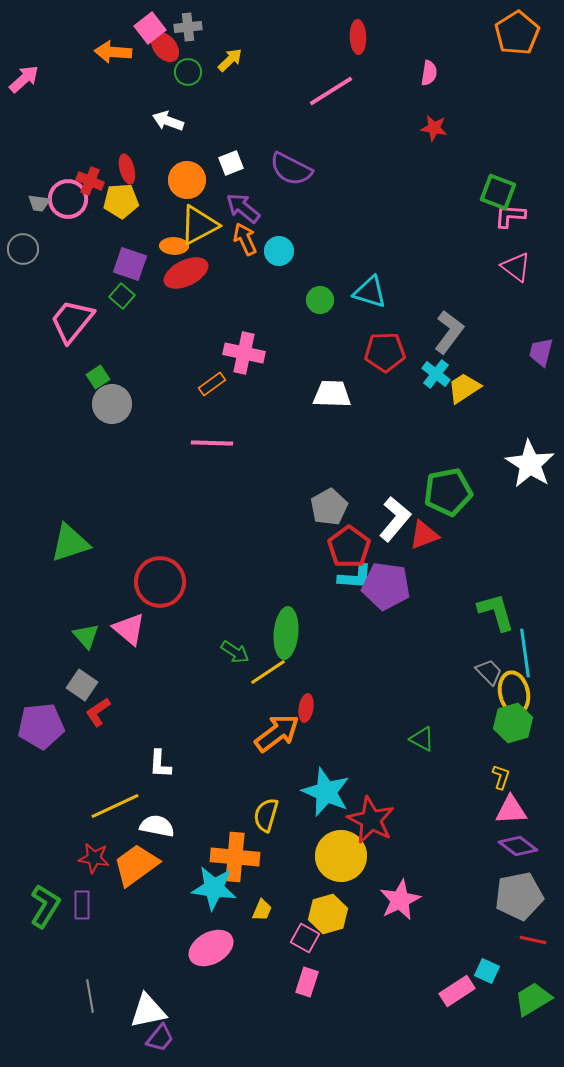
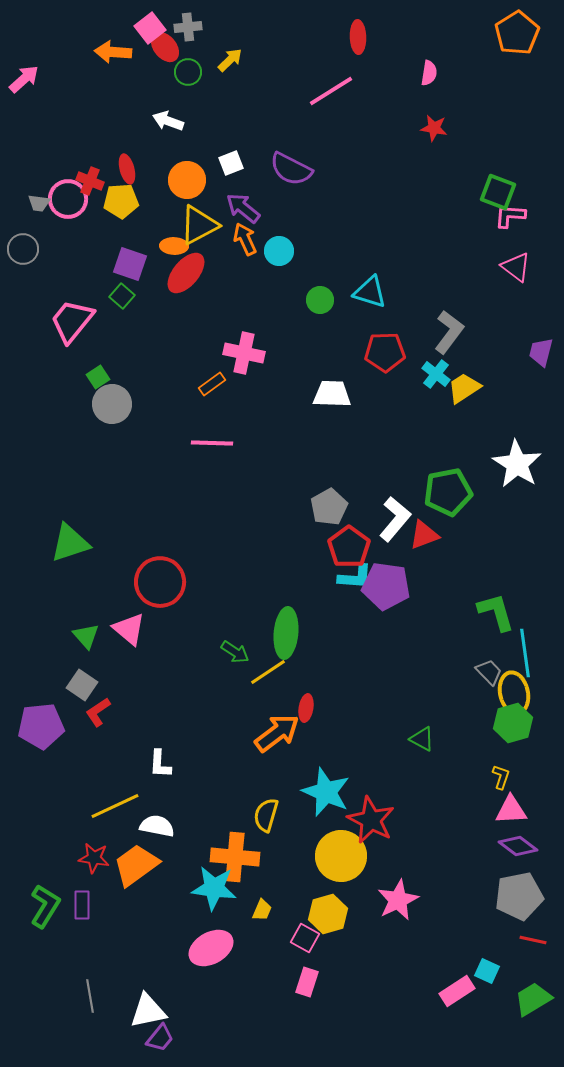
red ellipse at (186, 273): rotated 24 degrees counterclockwise
white star at (530, 464): moved 13 px left
pink star at (400, 900): moved 2 px left
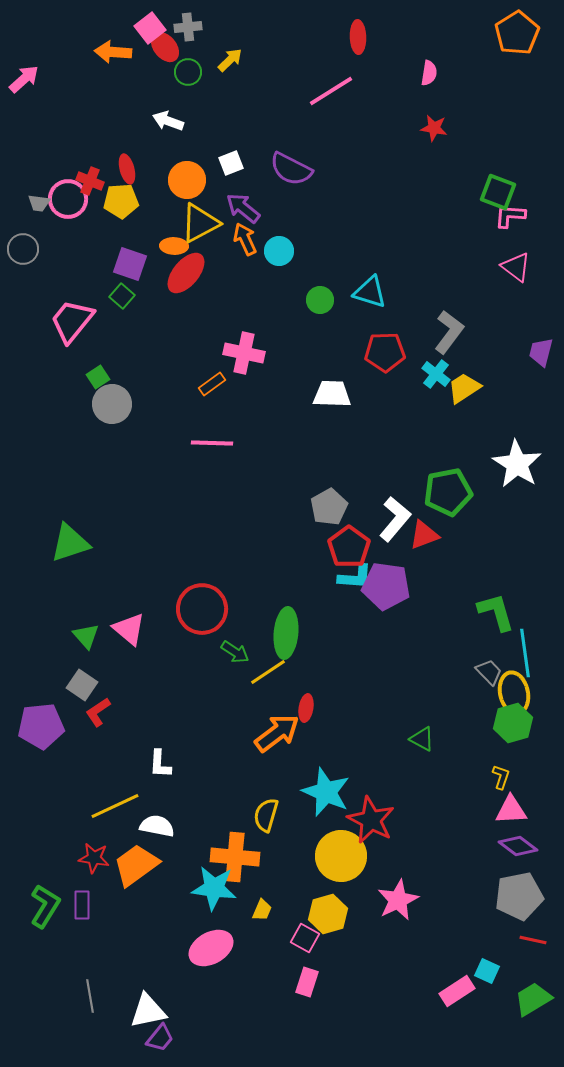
yellow triangle at (199, 225): moved 1 px right, 2 px up
red circle at (160, 582): moved 42 px right, 27 px down
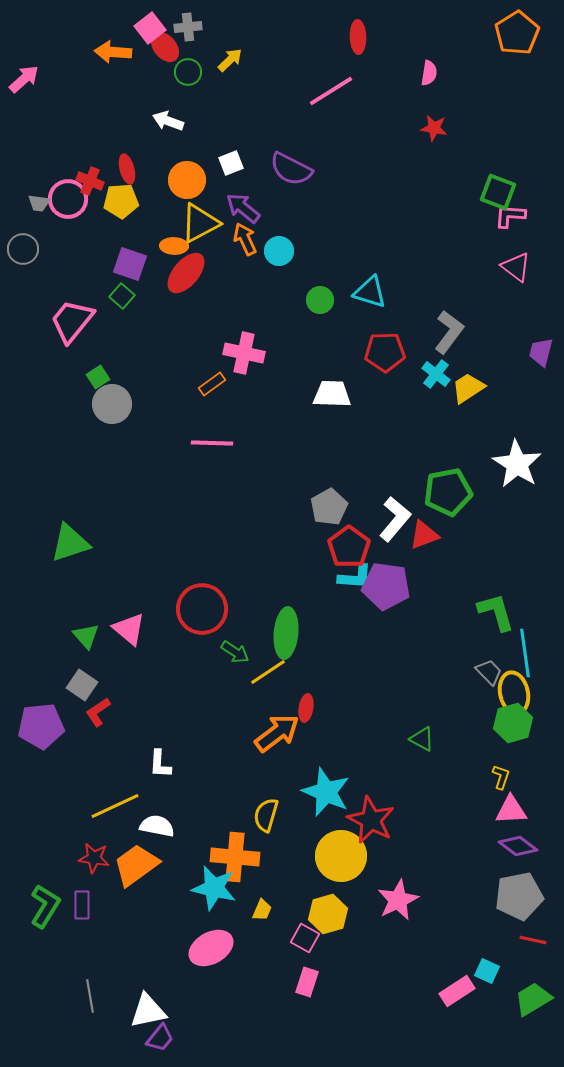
yellow trapezoid at (464, 388): moved 4 px right
cyan star at (214, 888): rotated 6 degrees clockwise
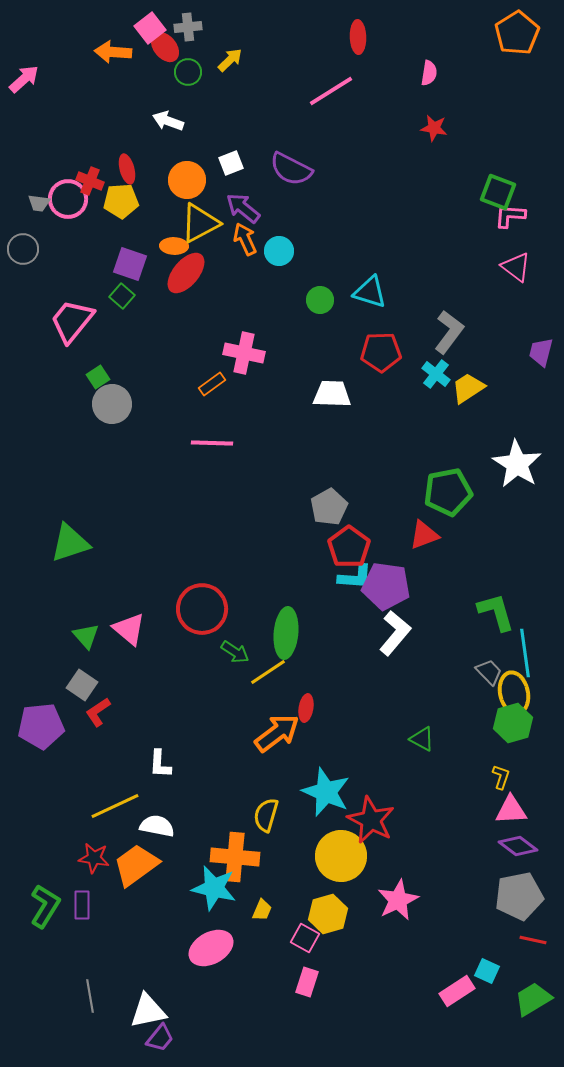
red pentagon at (385, 352): moved 4 px left
white L-shape at (395, 519): moved 114 px down
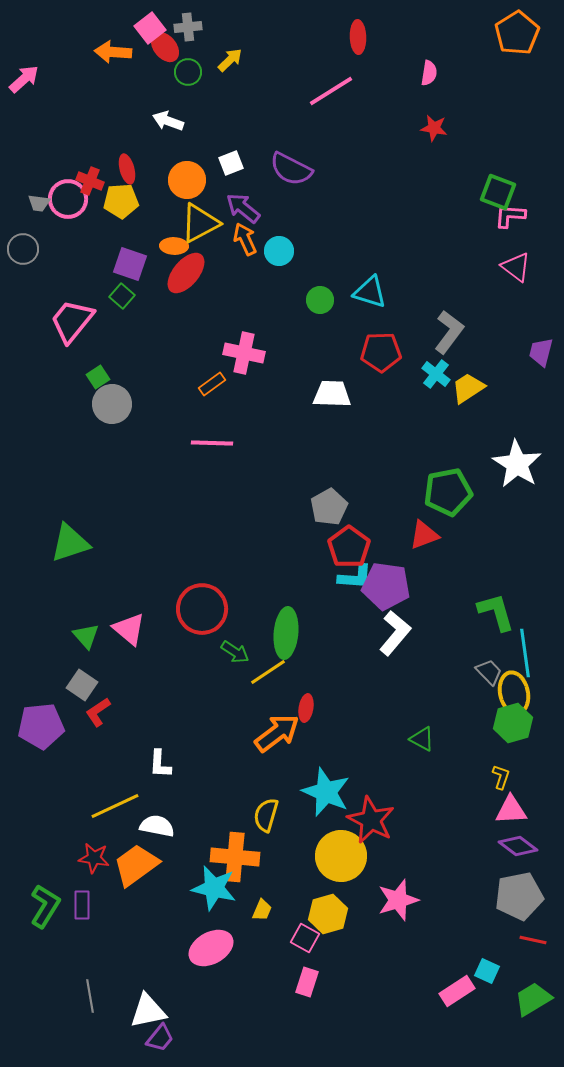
pink star at (398, 900): rotated 9 degrees clockwise
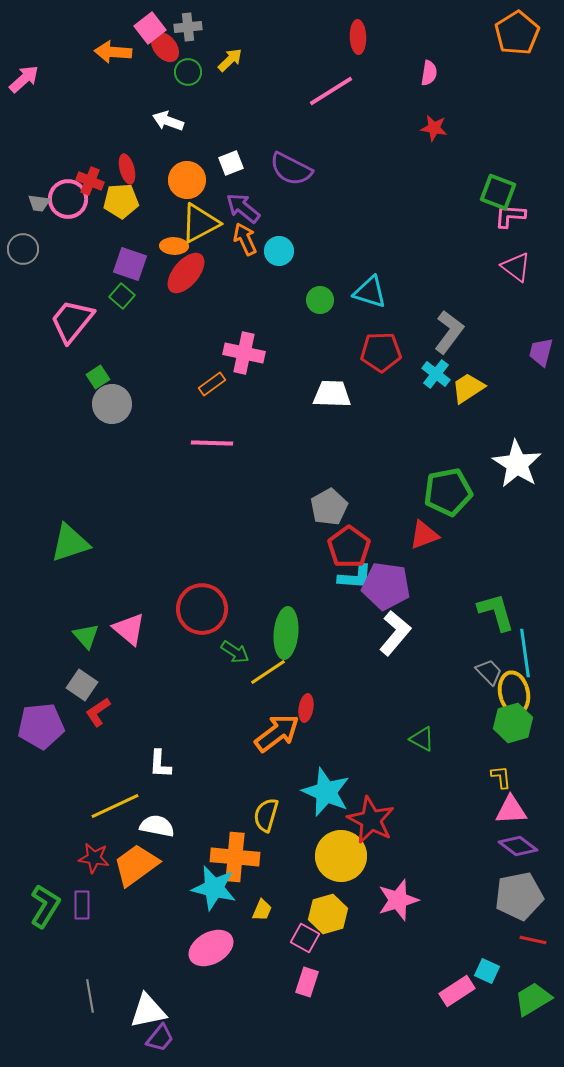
yellow L-shape at (501, 777): rotated 25 degrees counterclockwise
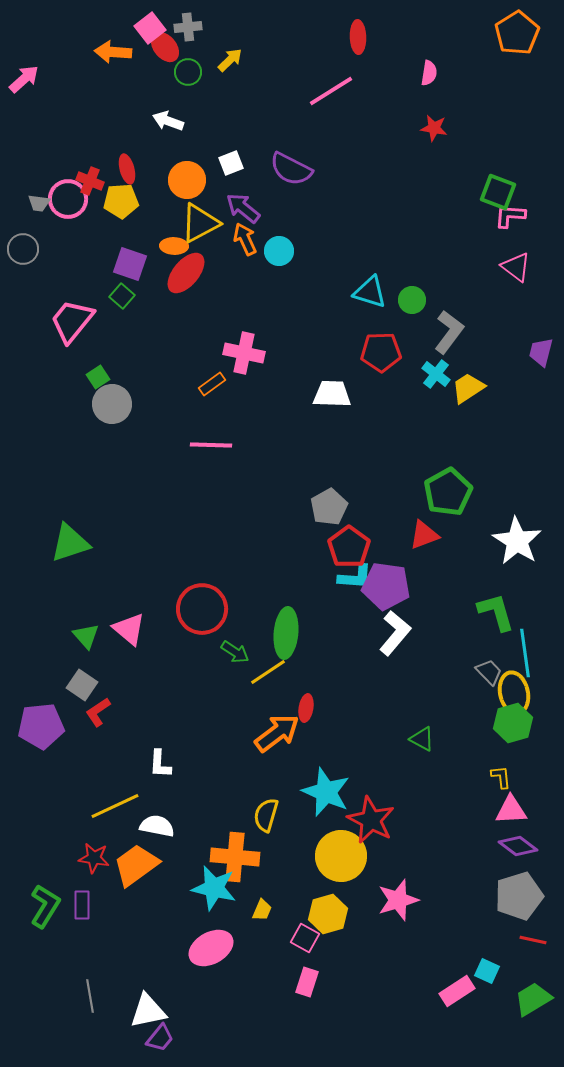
green circle at (320, 300): moved 92 px right
pink line at (212, 443): moved 1 px left, 2 px down
white star at (517, 464): moved 77 px down
green pentagon at (448, 492): rotated 18 degrees counterclockwise
gray pentagon at (519, 896): rotated 6 degrees counterclockwise
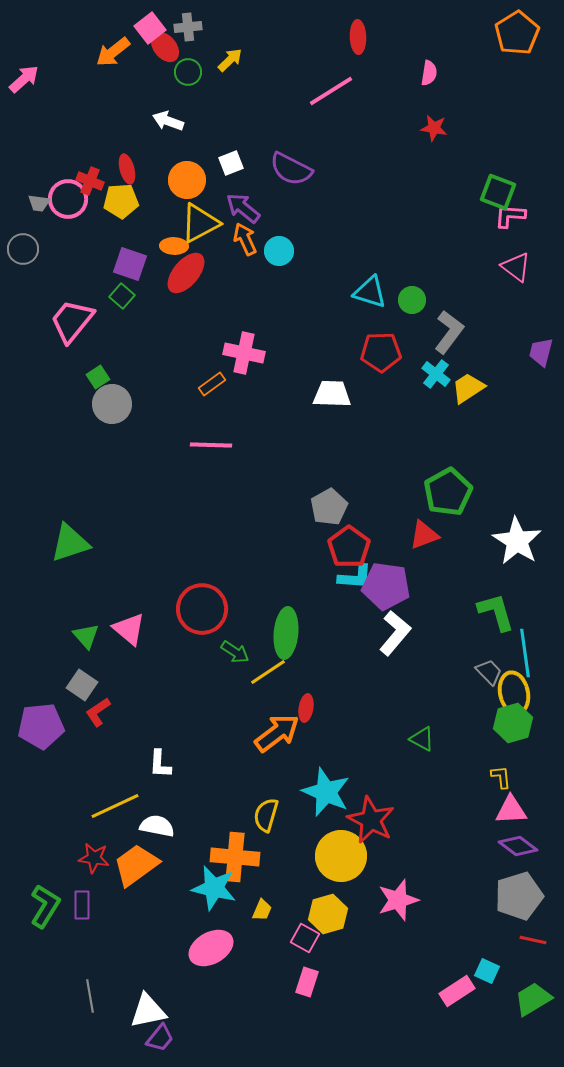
orange arrow at (113, 52): rotated 42 degrees counterclockwise
